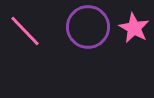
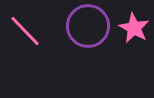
purple circle: moved 1 px up
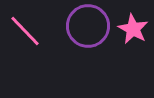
pink star: moved 1 px left, 1 px down
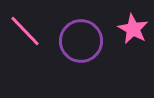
purple circle: moved 7 px left, 15 px down
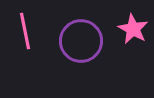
pink line: rotated 33 degrees clockwise
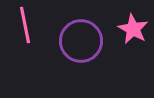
pink line: moved 6 px up
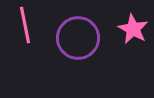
purple circle: moved 3 px left, 3 px up
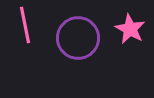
pink star: moved 3 px left
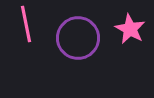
pink line: moved 1 px right, 1 px up
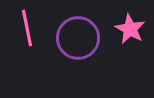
pink line: moved 1 px right, 4 px down
